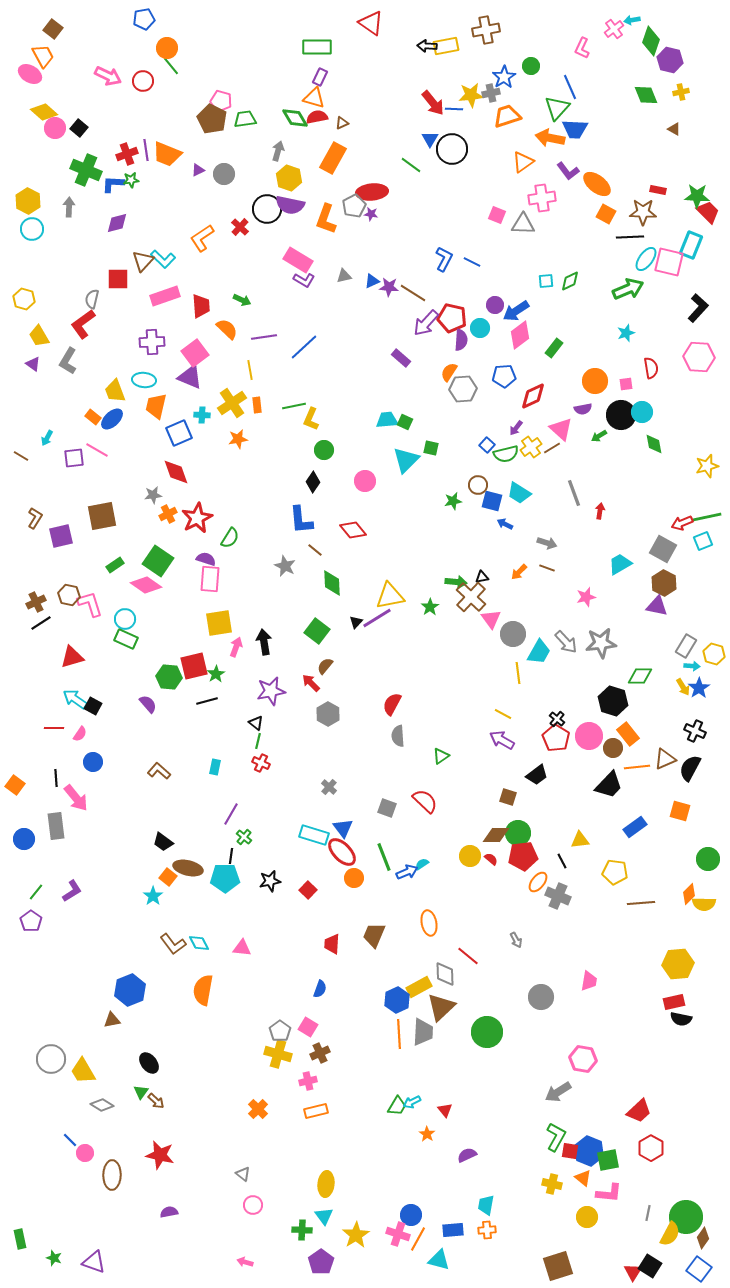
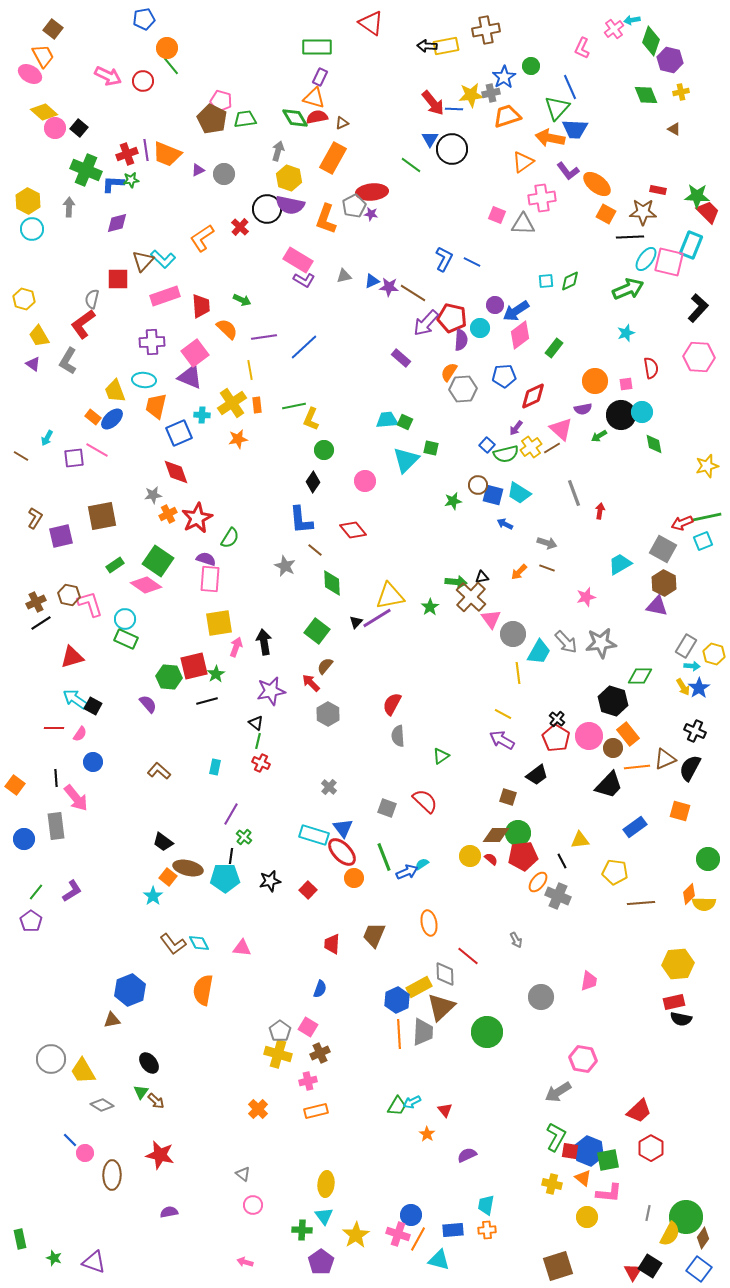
blue square at (492, 501): moved 1 px right, 6 px up
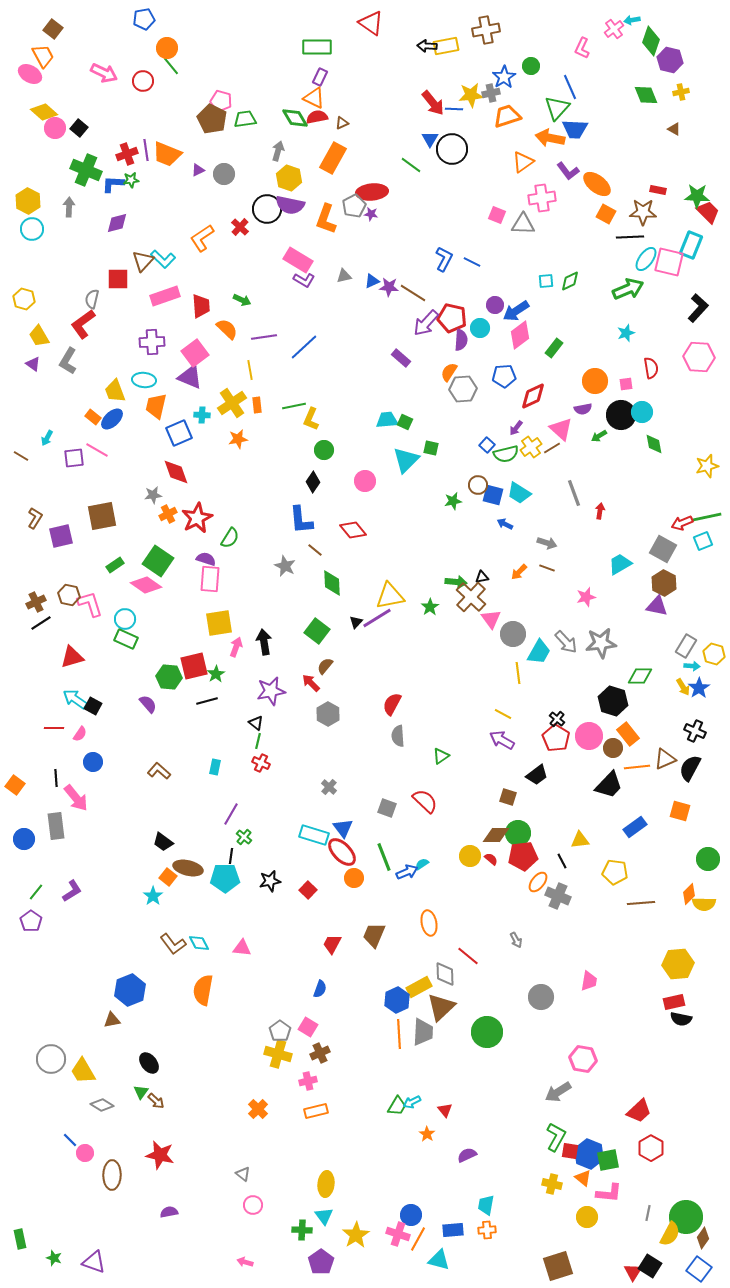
pink arrow at (108, 76): moved 4 px left, 3 px up
orange triangle at (314, 98): rotated 10 degrees clockwise
red trapezoid at (332, 944): rotated 25 degrees clockwise
blue hexagon at (589, 1151): moved 3 px down
